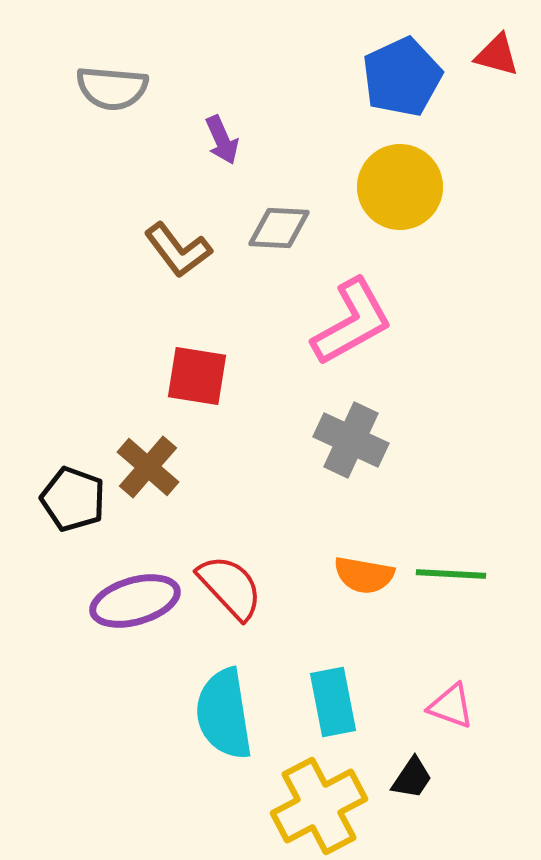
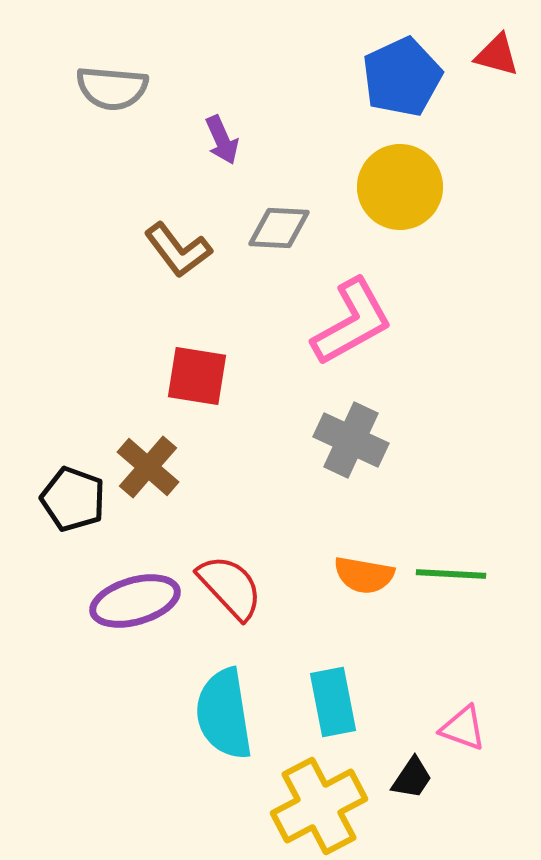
pink triangle: moved 12 px right, 22 px down
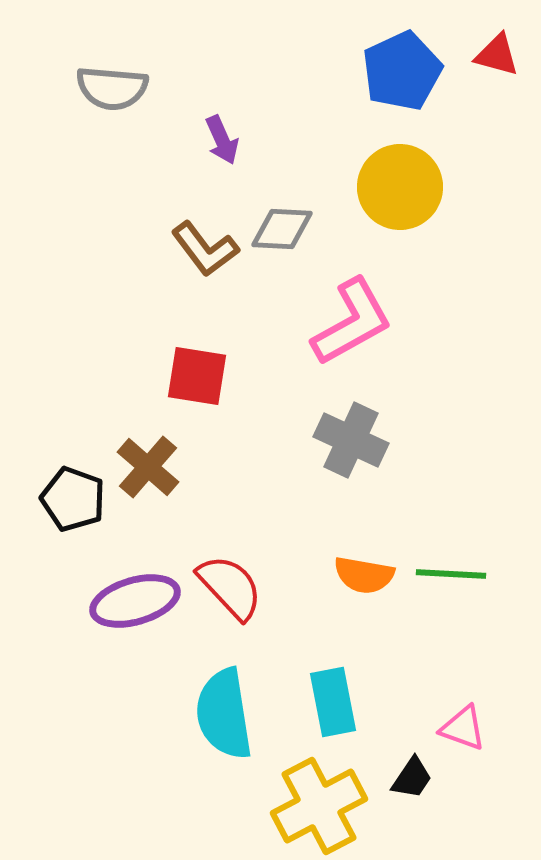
blue pentagon: moved 6 px up
gray diamond: moved 3 px right, 1 px down
brown L-shape: moved 27 px right, 1 px up
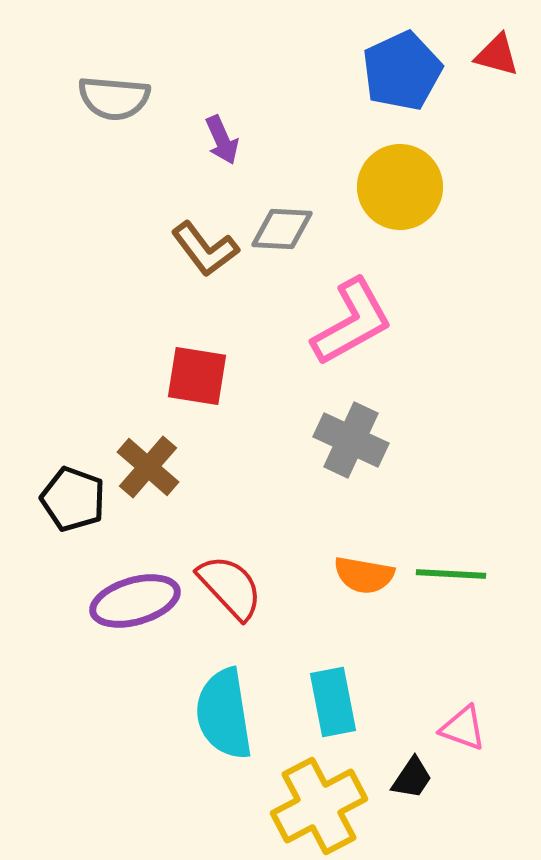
gray semicircle: moved 2 px right, 10 px down
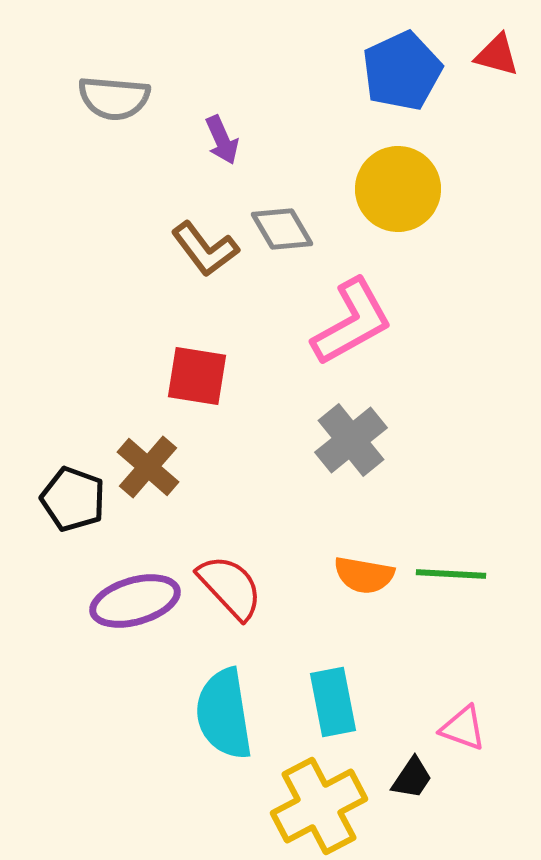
yellow circle: moved 2 px left, 2 px down
gray diamond: rotated 56 degrees clockwise
gray cross: rotated 26 degrees clockwise
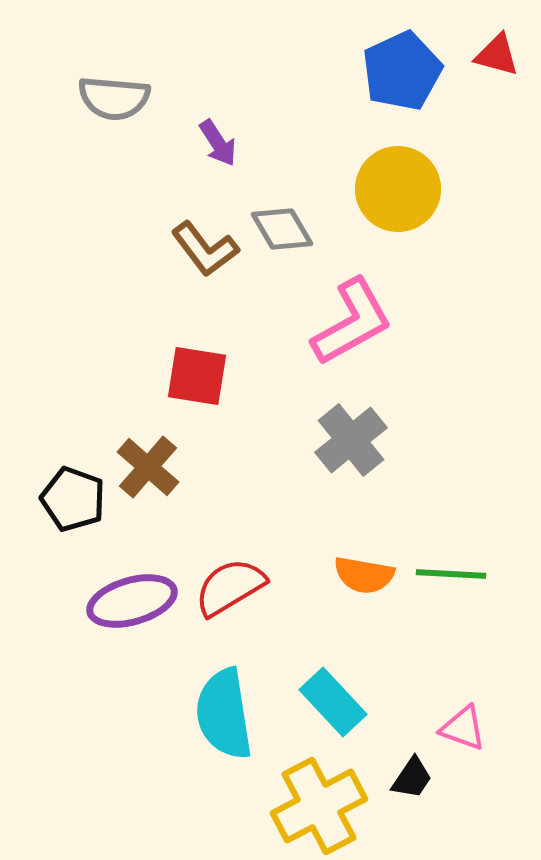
purple arrow: moved 4 px left, 3 px down; rotated 9 degrees counterclockwise
red semicircle: rotated 78 degrees counterclockwise
purple ellipse: moved 3 px left
cyan rectangle: rotated 32 degrees counterclockwise
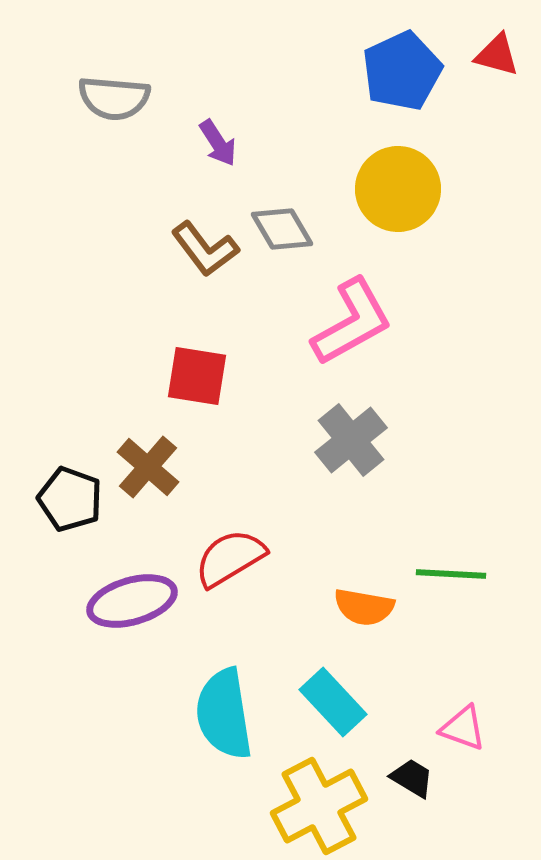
black pentagon: moved 3 px left
orange semicircle: moved 32 px down
red semicircle: moved 29 px up
black trapezoid: rotated 93 degrees counterclockwise
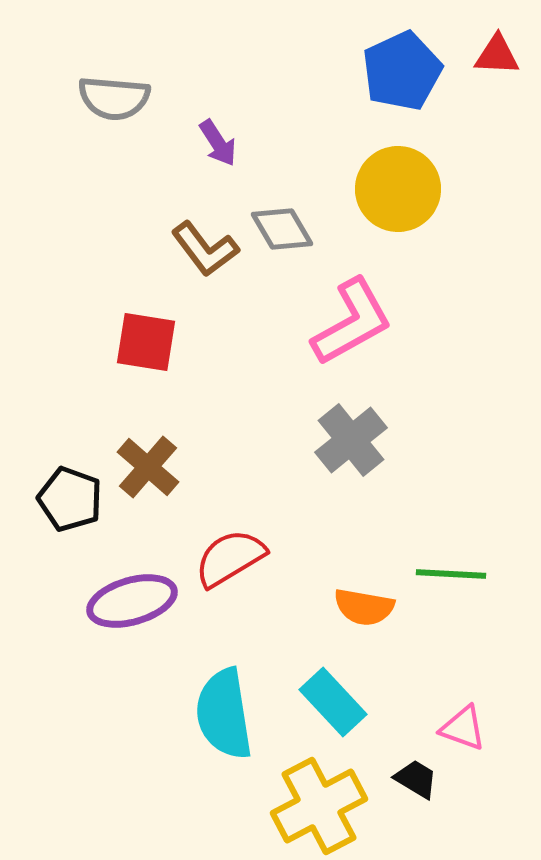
red triangle: rotated 12 degrees counterclockwise
red square: moved 51 px left, 34 px up
black trapezoid: moved 4 px right, 1 px down
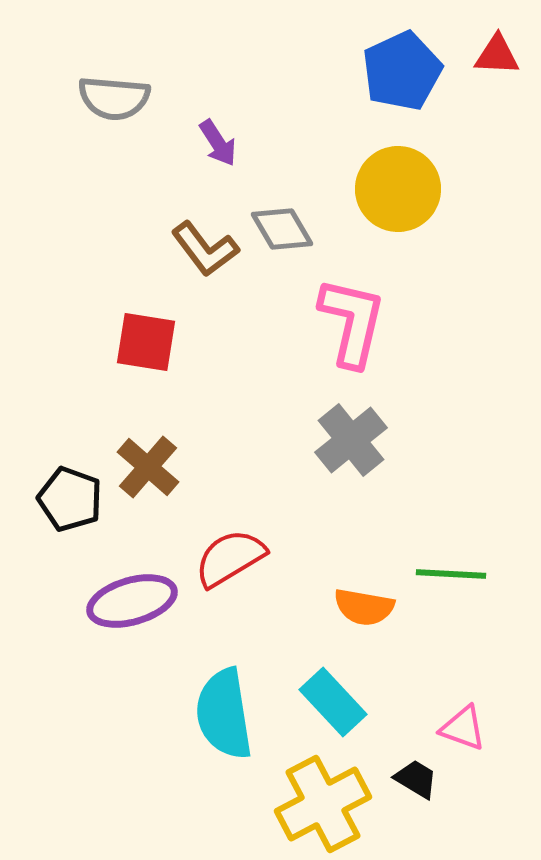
pink L-shape: rotated 48 degrees counterclockwise
yellow cross: moved 4 px right, 2 px up
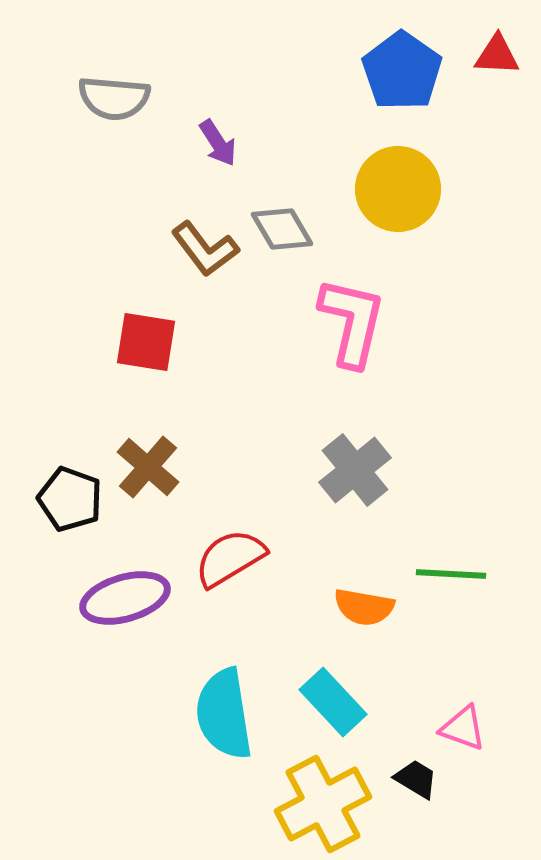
blue pentagon: rotated 12 degrees counterclockwise
gray cross: moved 4 px right, 30 px down
purple ellipse: moved 7 px left, 3 px up
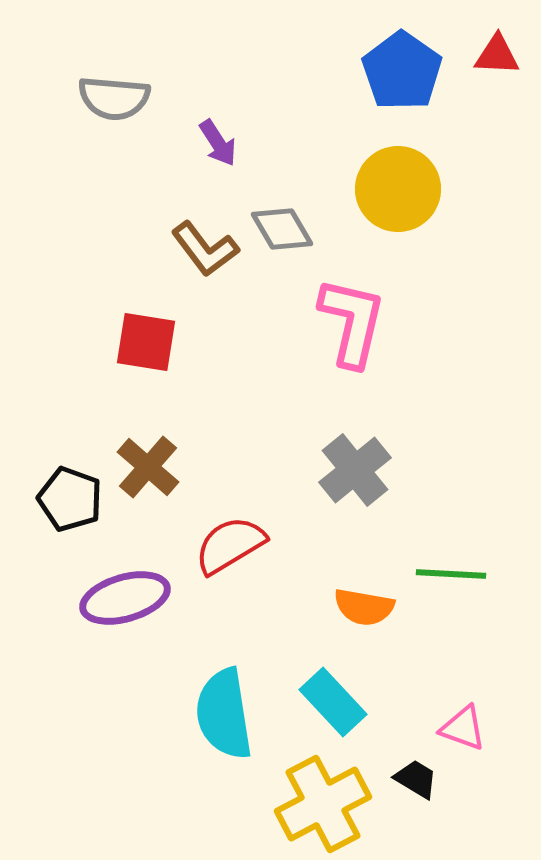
red semicircle: moved 13 px up
